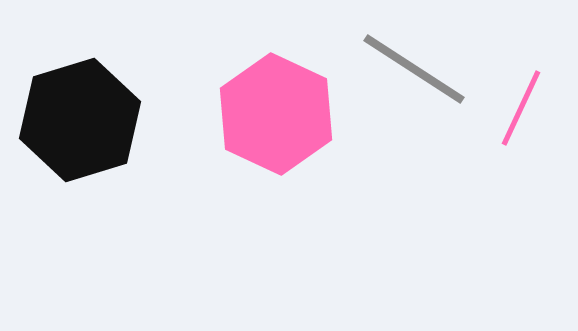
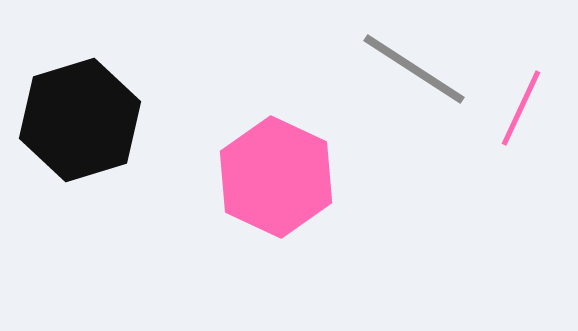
pink hexagon: moved 63 px down
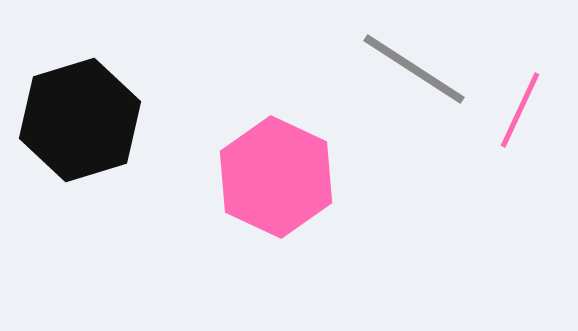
pink line: moved 1 px left, 2 px down
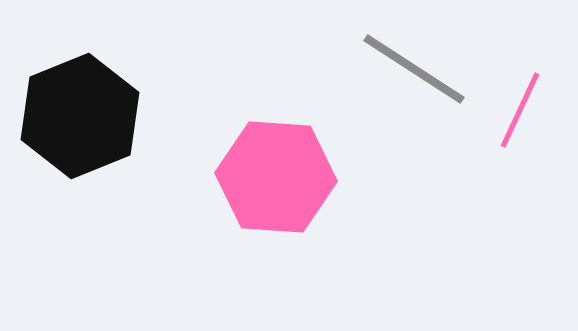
black hexagon: moved 4 px up; rotated 5 degrees counterclockwise
pink hexagon: rotated 21 degrees counterclockwise
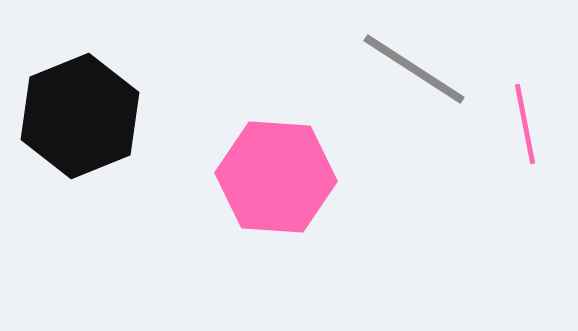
pink line: moved 5 px right, 14 px down; rotated 36 degrees counterclockwise
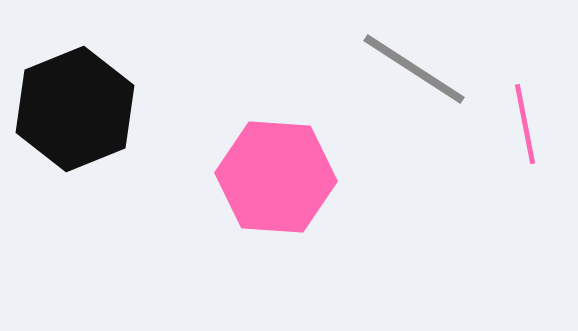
black hexagon: moved 5 px left, 7 px up
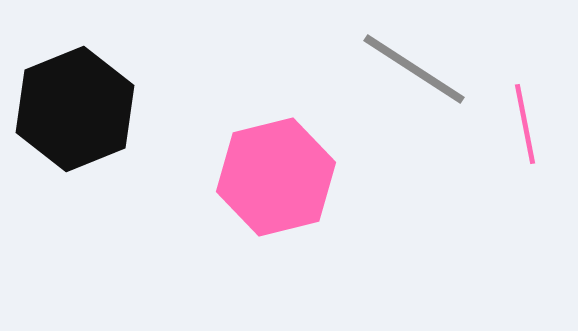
pink hexagon: rotated 18 degrees counterclockwise
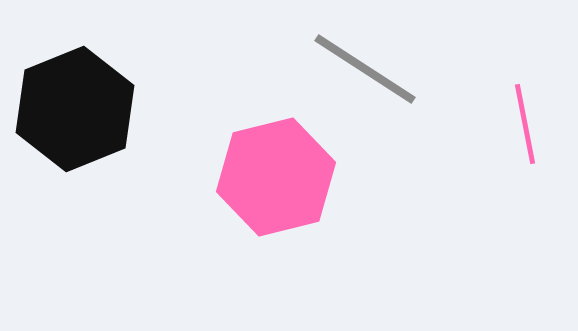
gray line: moved 49 px left
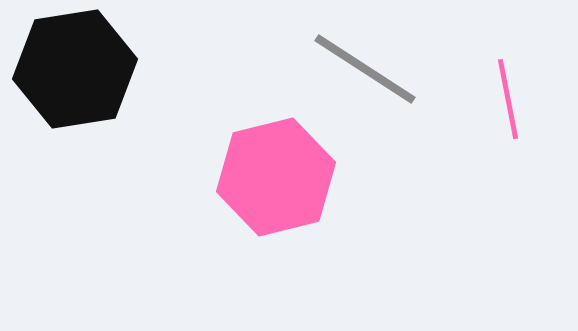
black hexagon: moved 40 px up; rotated 13 degrees clockwise
pink line: moved 17 px left, 25 px up
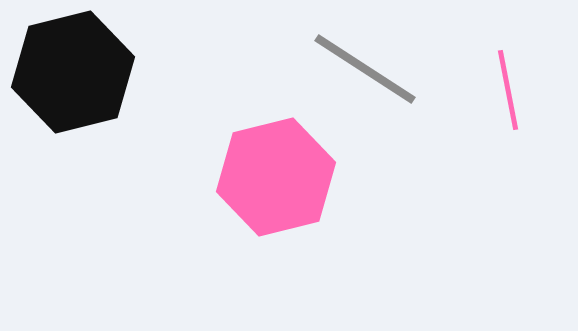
black hexagon: moved 2 px left, 3 px down; rotated 5 degrees counterclockwise
pink line: moved 9 px up
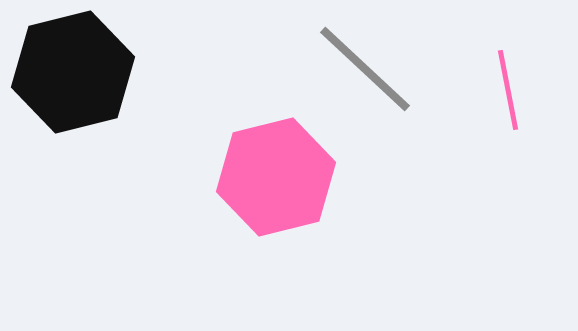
gray line: rotated 10 degrees clockwise
